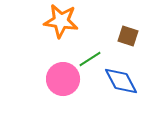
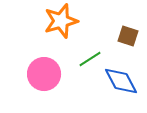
orange star: rotated 24 degrees counterclockwise
pink circle: moved 19 px left, 5 px up
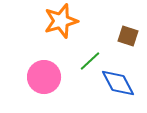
green line: moved 2 px down; rotated 10 degrees counterclockwise
pink circle: moved 3 px down
blue diamond: moved 3 px left, 2 px down
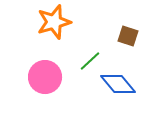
orange star: moved 7 px left, 1 px down
pink circle: moved 1 px right
blue diamond: moved 1 px down; rotated 12 degrees counterclockwise
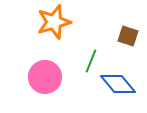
green line: moved 1 px right; rotated 25 degrees counterclockwise
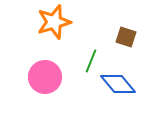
brown square: moved 2 px left, 1 px down
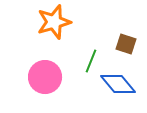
brown square: moved 7 px down
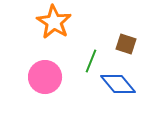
orange star: rotated 24 degrees counterclockwise
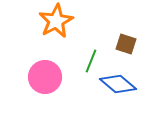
orange star: moved 2 px right, 1 px up; rotated 12 degrees clockwise
blue diamond: rotated 9 degrees counterclockwise
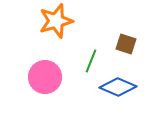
orange star: rotated 12 degrees clockwise
blue diamond: moved 3 px down; rotated 18 degrees counterclockwise
